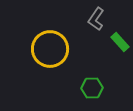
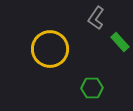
gray L-shape: moved 1 px up
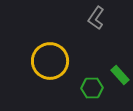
green rectangle: moved 33 px down
yellow circle: moved 12 px down
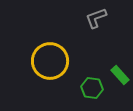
gray L-shape: rotated 35 degrees clockwise
green hexagon: rotated 10 degrees clockwise
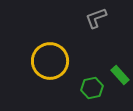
green hexagon: rotated 20 degrees counterclockwise
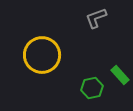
yellow circle: moved 8 px left, 6 px up
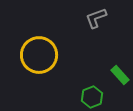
yellow circle: moved 3 px left
green hexagon: moved 9 px down; rotated 10 degrees counterclockwise
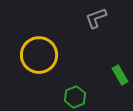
green rectangle: rotated 12 degrees clockwise
green hexagon: moved 17 px left
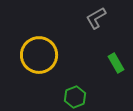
gray L-shape: rotated 10 degrees counterclockwise
green rectangle: moved 4 px left, 12 px up
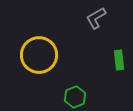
green rectangle: moved 3 px right, 3 px up; rotated 24 degrees clockwise
